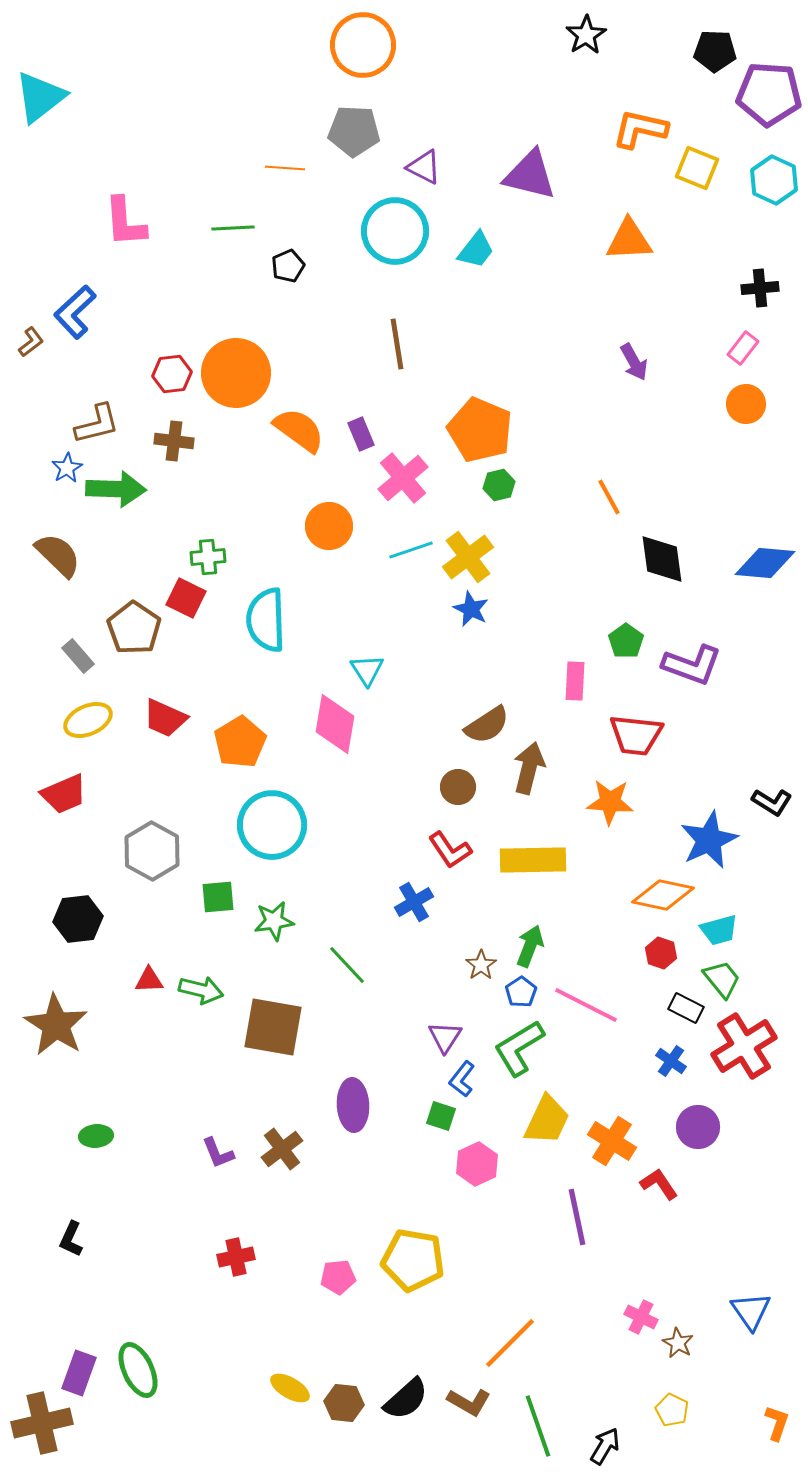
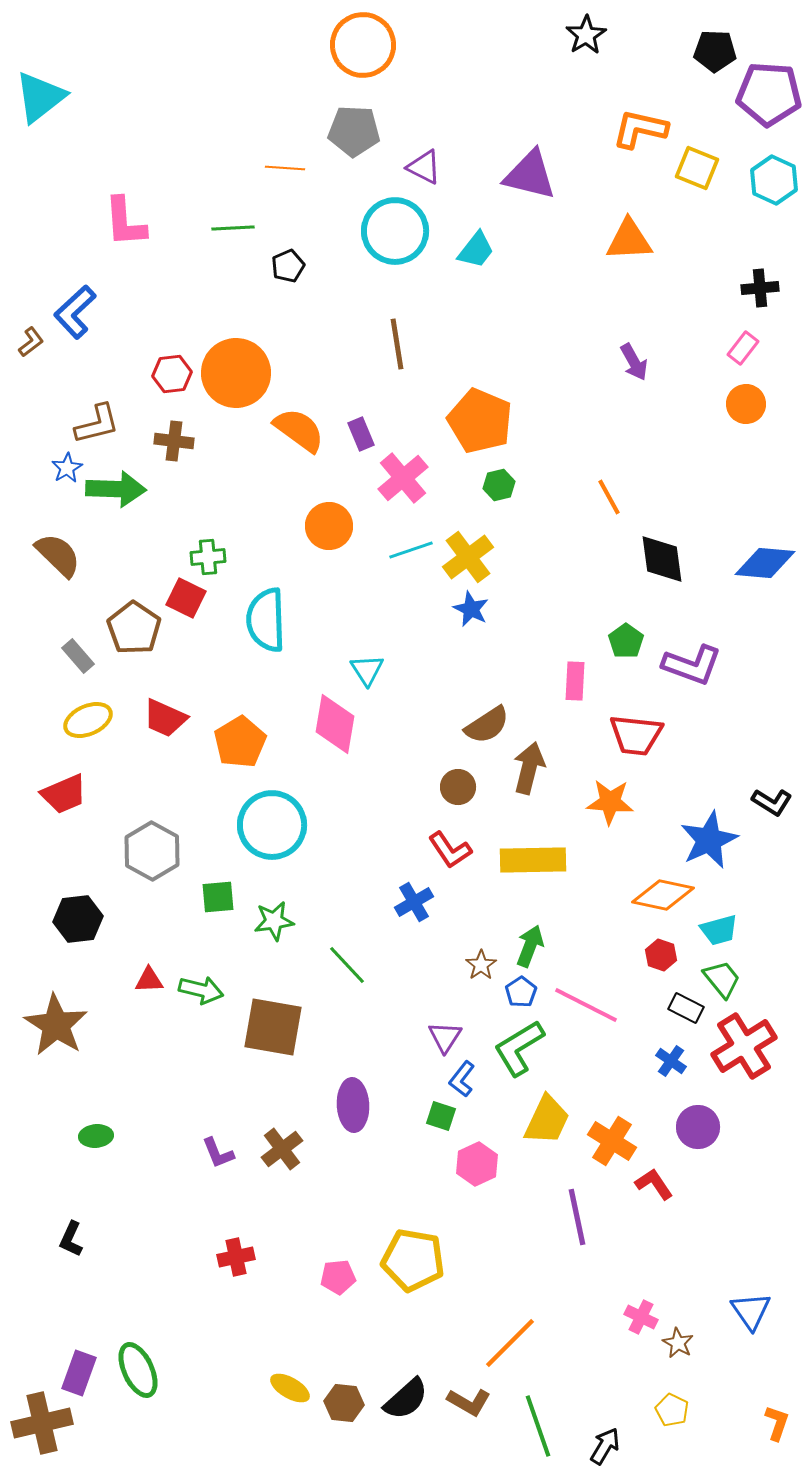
orange pentagon at (480, 430): moved 9 px up
red hexagon at (661, 953): moved 2 px down
red L-shape at (659, 1184): moved 5 px left
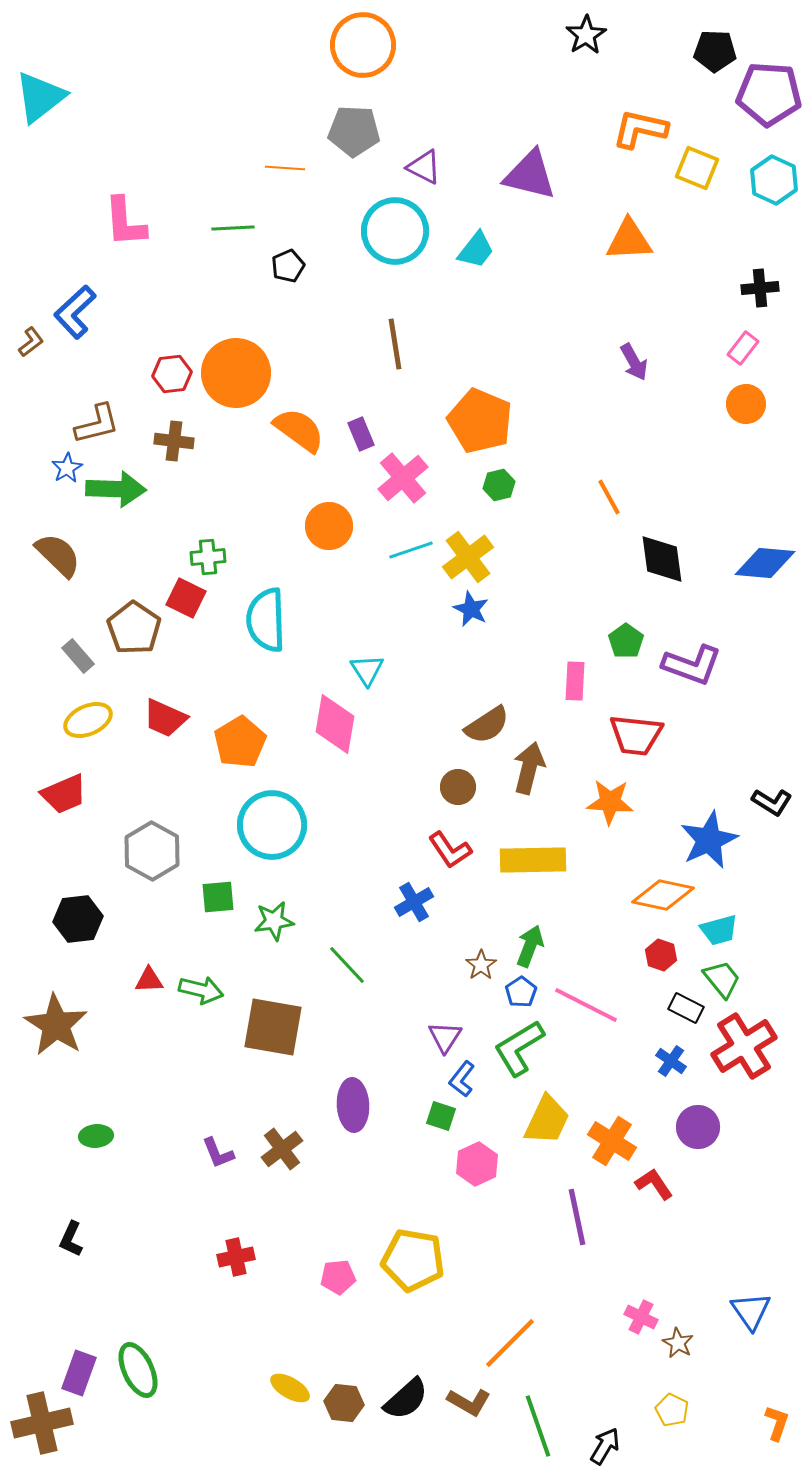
brown line at (397, 344): moved 2 px left
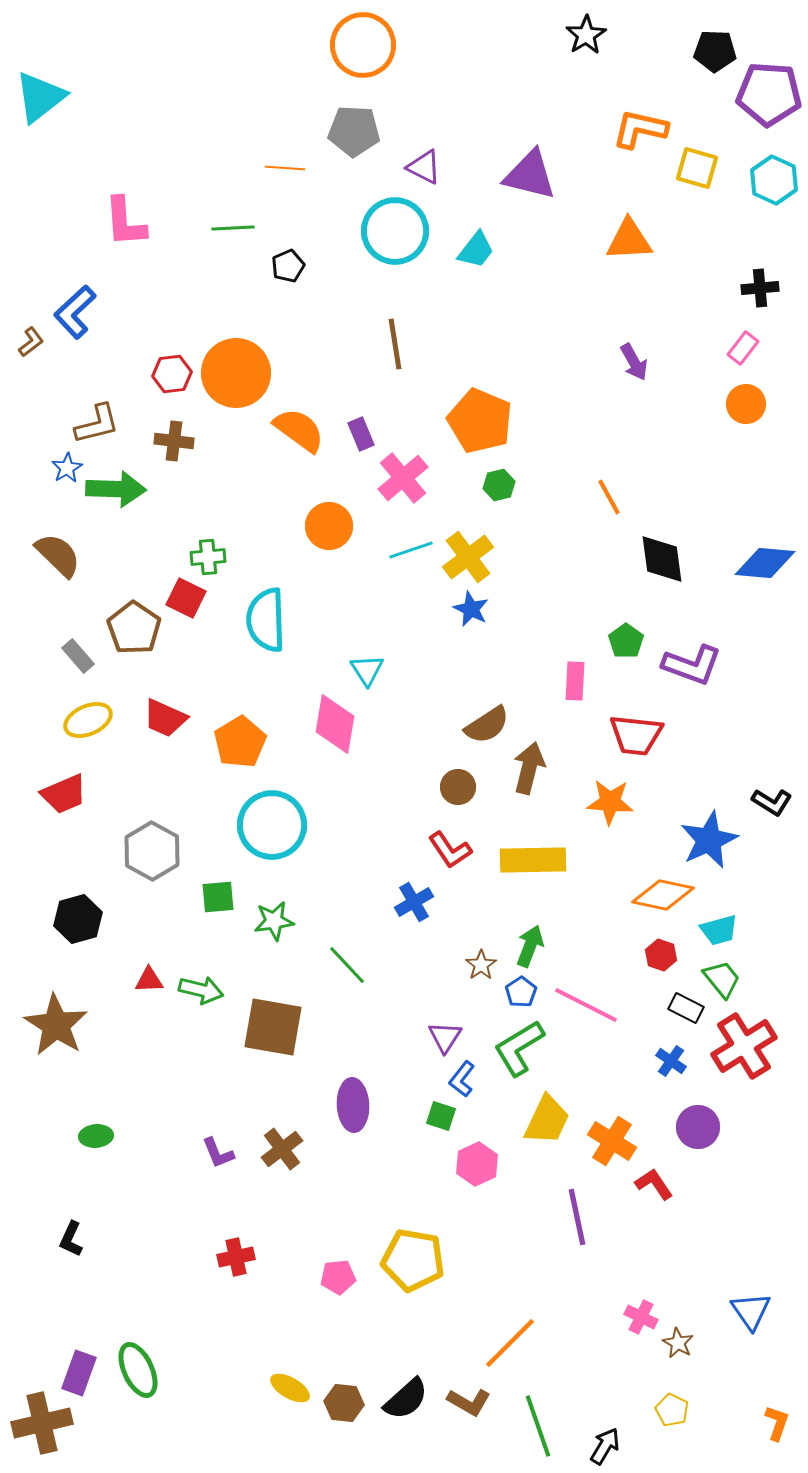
yellow square at (697, 168): rotated 6 degrees counterclockwise
black hexagon at (78, 919): rotated 9 degrees counterclockwise
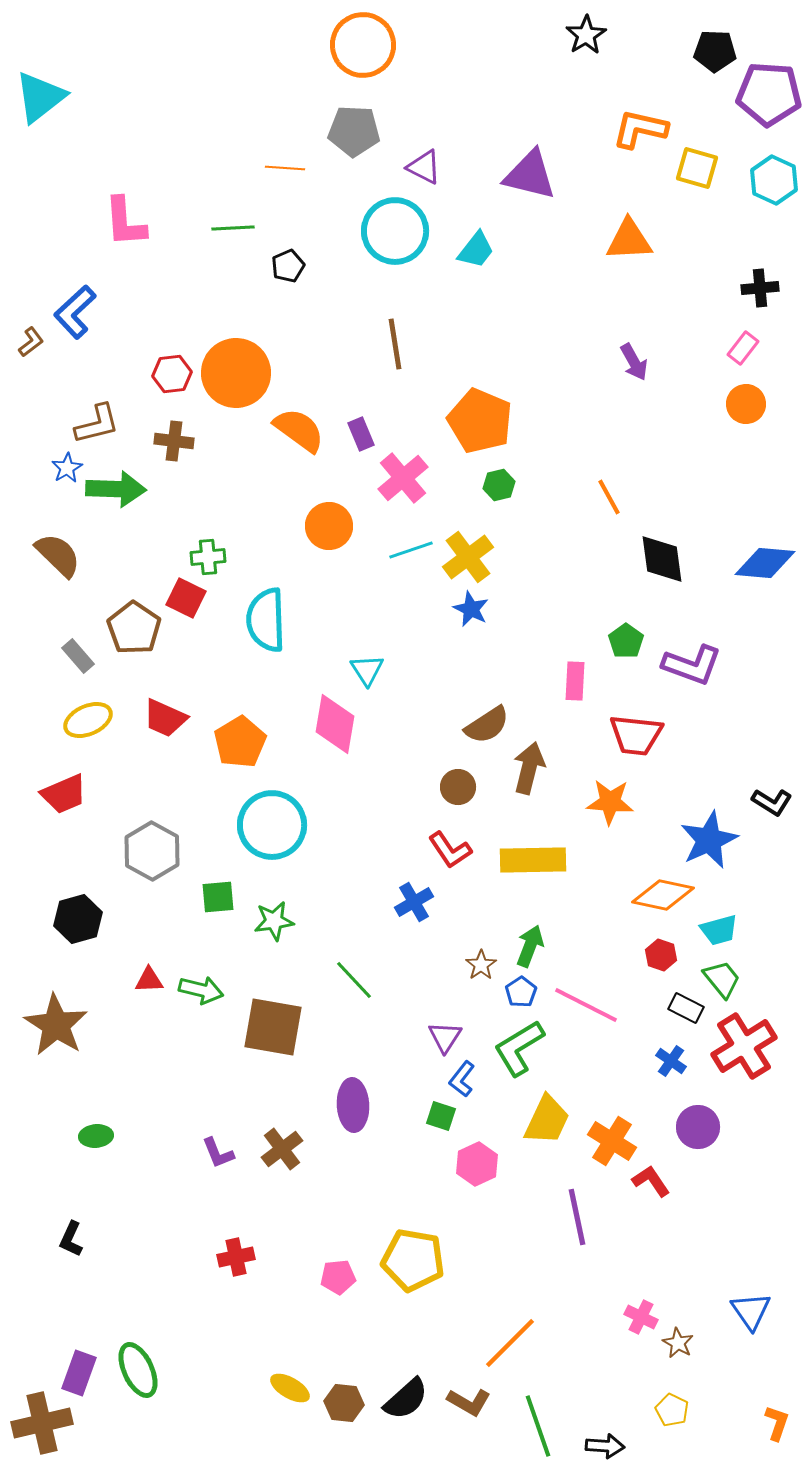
green line at (347, 965): moved 7 px right, 15 px down
red L-shape at (654, 1184): moved 3 px left, 3 px up
black arrow at (605, 1446): rotated 63 degrees clockwise
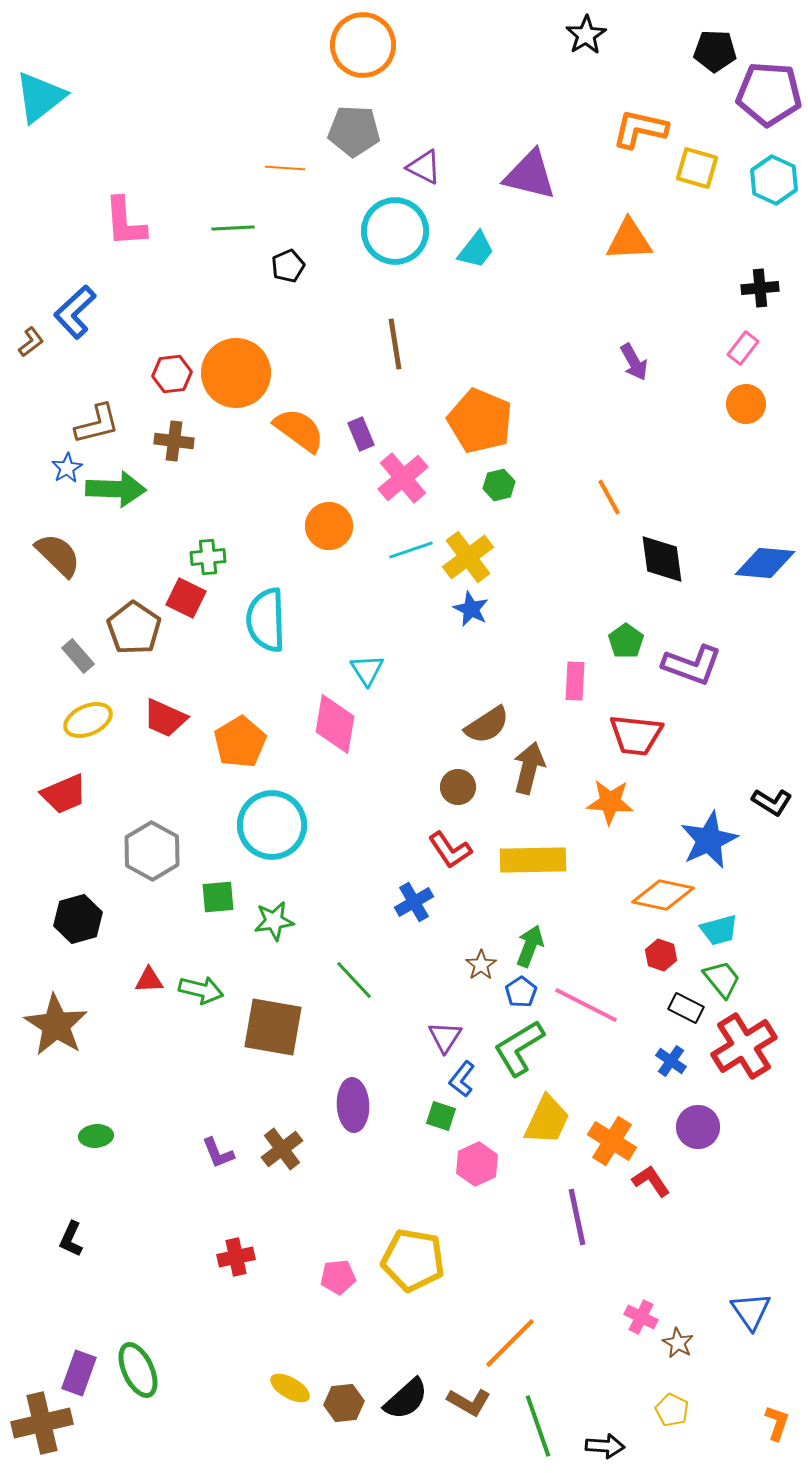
brown hexagon at (344, 1403): rotated 12 degrees counterclockwise
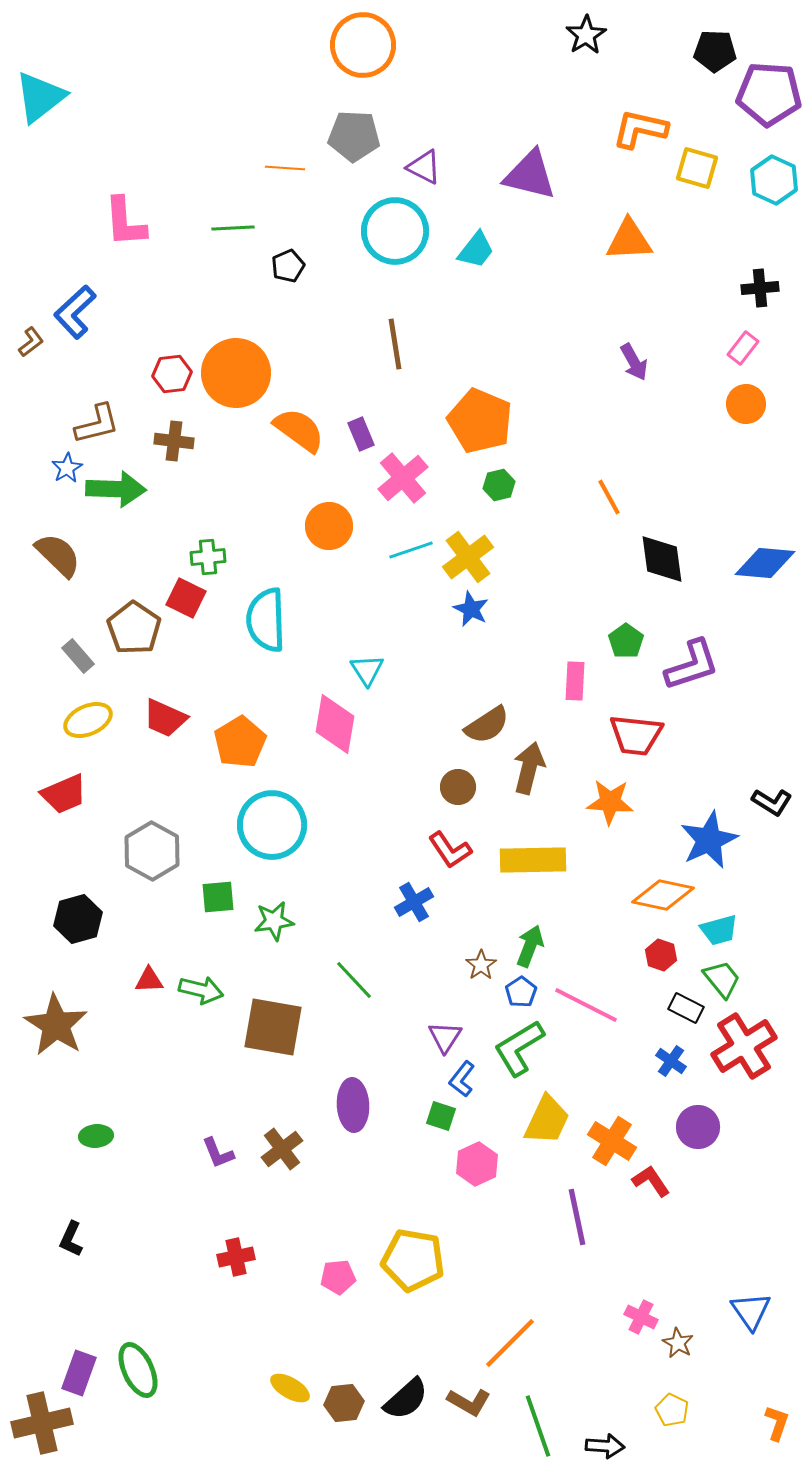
gray pentagon at (354, 131): moved 5 px down
purple L-shape at (692, 665): rotated 38 degrees counterclockwise
